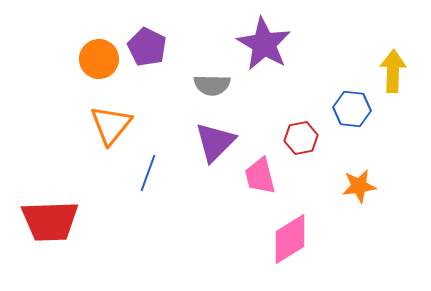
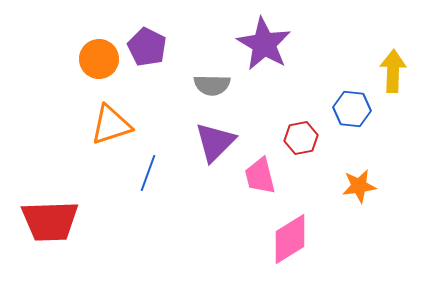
orange triangle: rotated 33 degrees clockwise
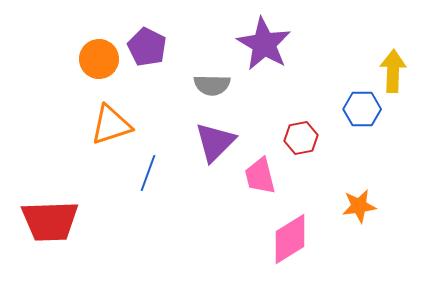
blue hexagon: moved 10 px right; rotated 6 degrees counterclockwise
orange star: moved 20 px down
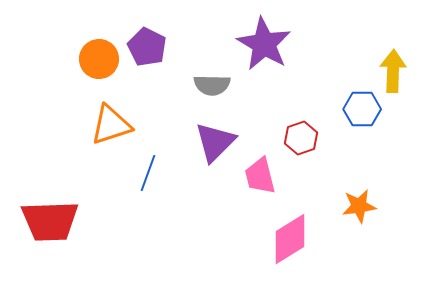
red hexagon: rotated 8 degrees counterclockwise
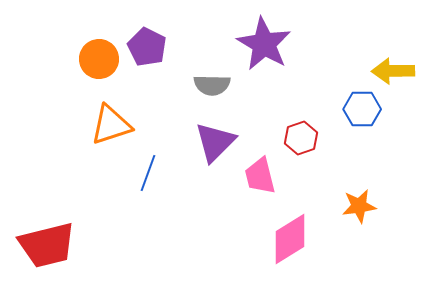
yellow arrow: rotated 93 degrees counterclockwise
red trapezoid: moved 3 px left, 24 px down; rotated 12 degrees counterclockwise
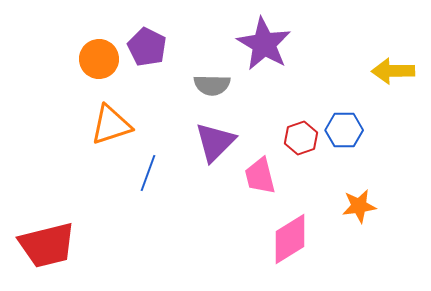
blue hexagon: moved 18 px left, 21 px down
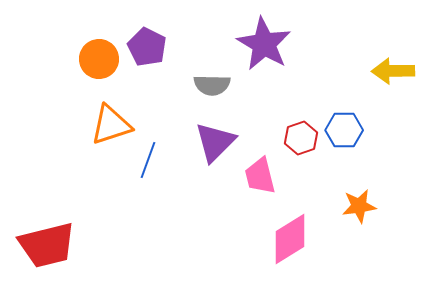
blue line: moved 13 px up
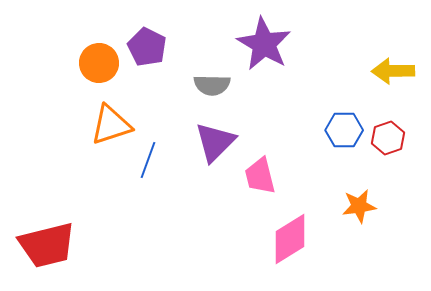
orange circle: moved 4 px down
red hexagon: moved 87 px right
